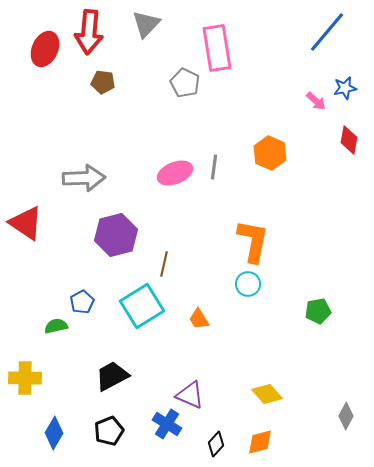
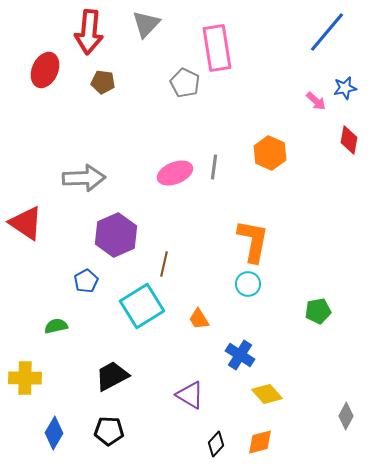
red ellipse: moved 21 px down
purple hexagon: rotated 9 degrees counterclockwise
blue pentagon: moved 4 px right, 21 px up
purple triangle: rotated 8 degrees clockwise
blue cross: moved 73 px right, 69 px up
black pentagon: rotated 24 degrees clockwise
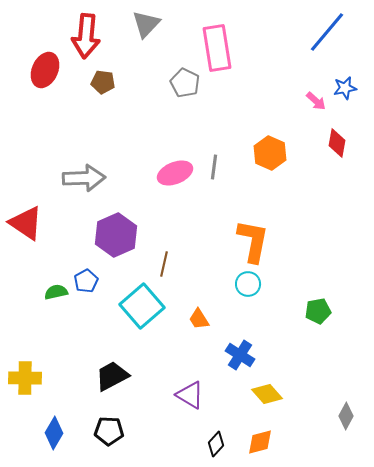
red arrow: moved 3 px left, 4 px down
red diamond: moved 12 px left, 3 px down
cyan square: rotated 9 degrees counterclockwise
green semicircle: moved 34 px up
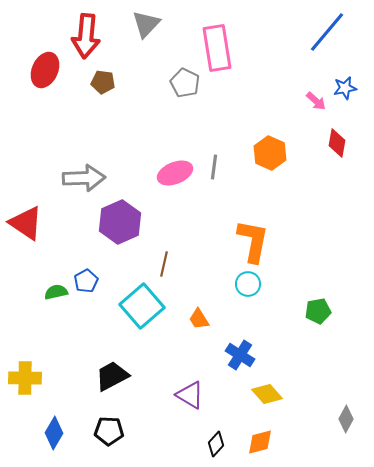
purple hexagon: moved 4 px right, 13 px up
gray diamond: moved 3 px down
